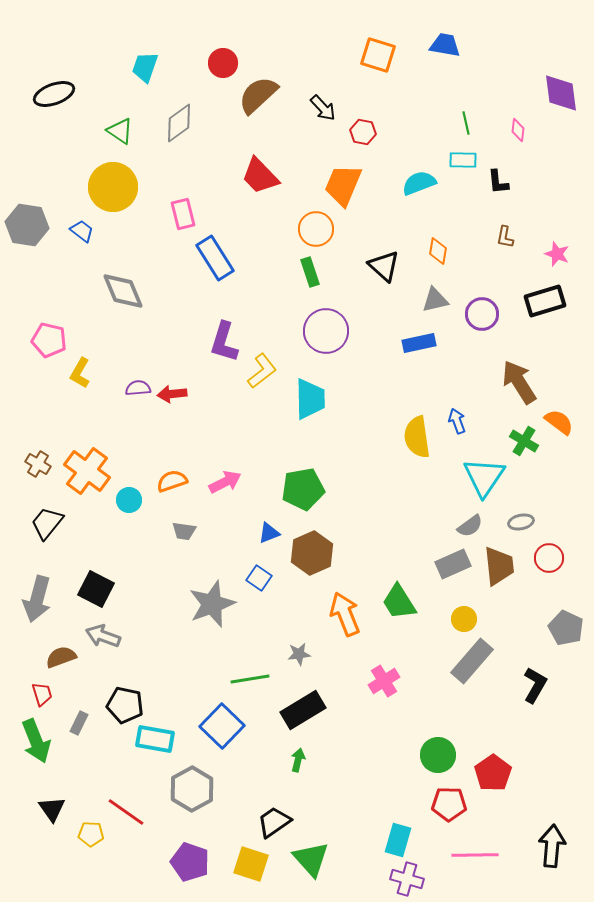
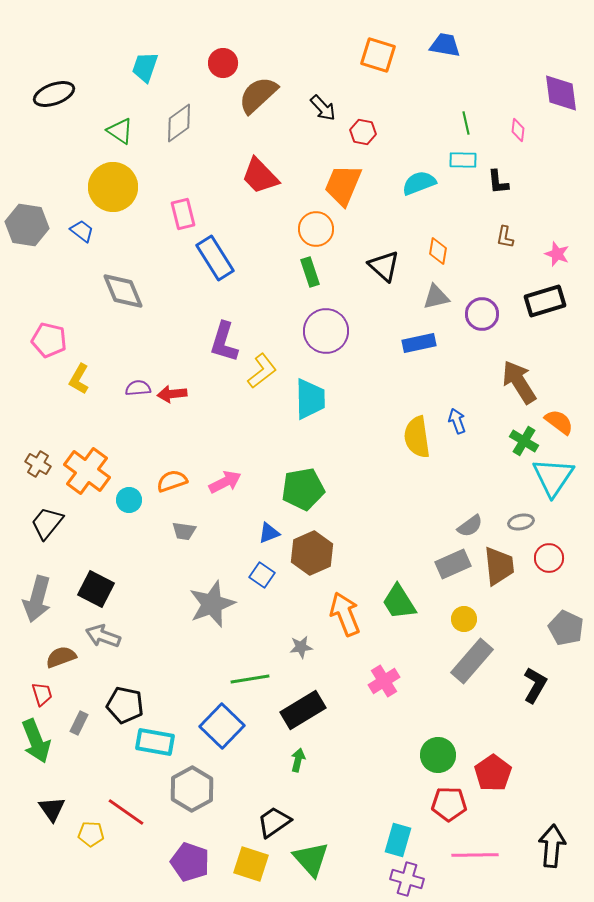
gray triangle at (435, 300): moved 1 px right, 3 px up
yellow L-shape at (80, 373): moved 1 px left, 6 px down
cyan triangle at (484, 477): moved 69 px right
blue square at (259, 578): moved 3 px right, 3 px up
gray star at (299, 654): moved 2 px right, 7 px up
cyan rectangle at (155, 739): moved 3 px down
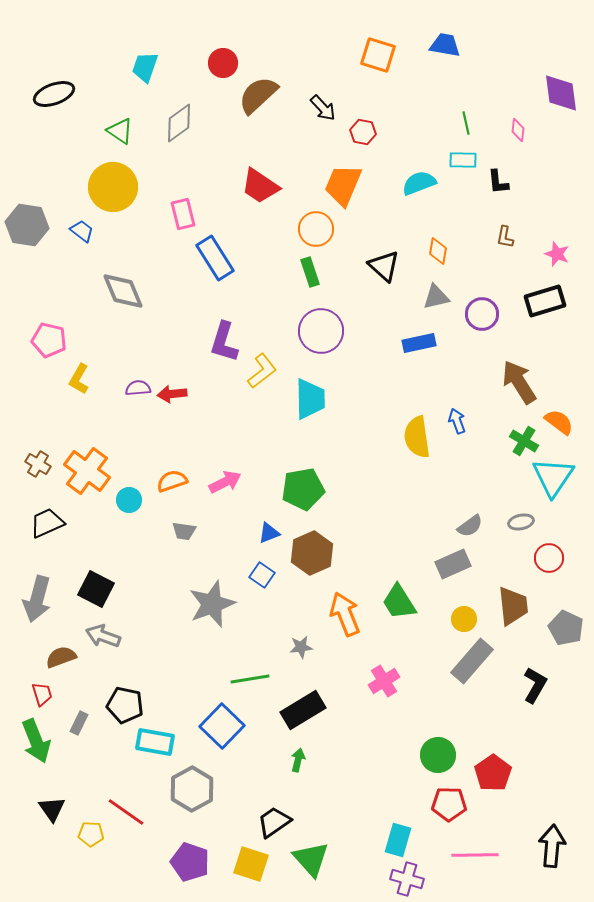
red trapezoid at (260, 176): moved 10 px down; rotated 12 degrees counterclockwise
purple circle at (326, 331): moved 5 px left
black trapezoid at (47, 523): rotated 27 degrees clockwise
brown trapezoid at (499, 566): moved 14 px right, 40 px down
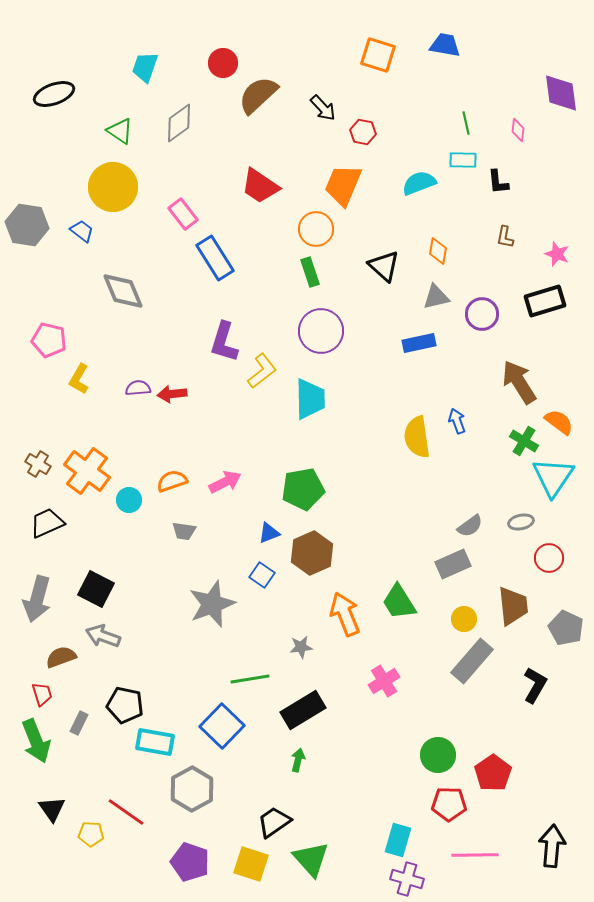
pink rectangle at (183, 214): rotated 24 degrees counterclockwise
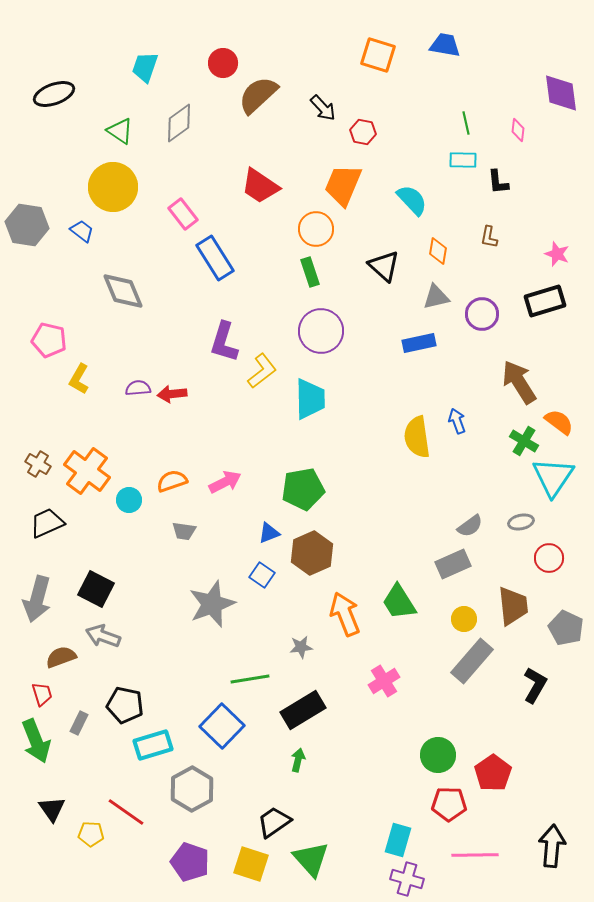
cyan semicircle at (419, 183): moved 7 px left, 17 px down; rotated 68 degrees clockwise
brown L-shape at (505, 237): moved 16 px left
cyan rectangle at (155, 742): moved 2 px left, 3 px down; rotated 27 degrees counterclockwise
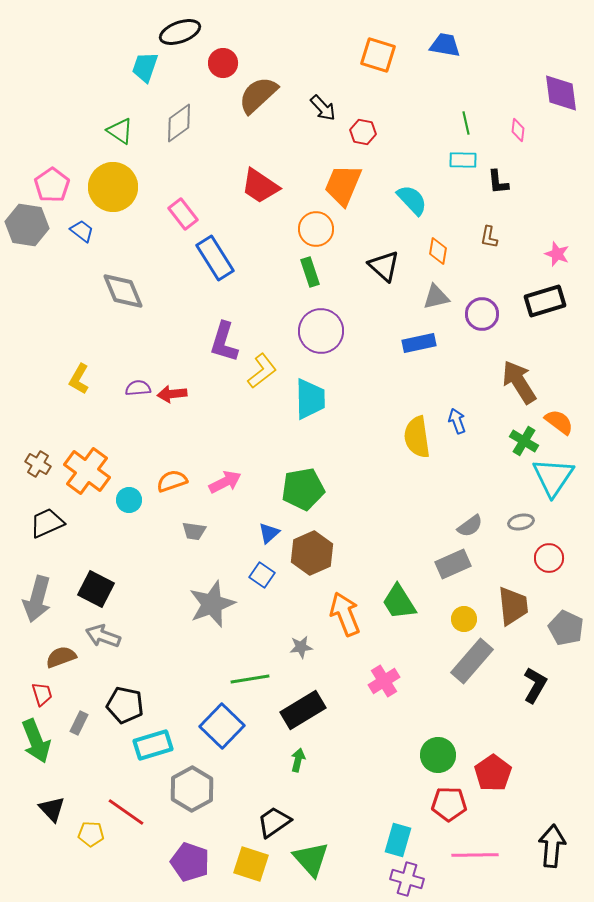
black ellipse at (54, 94): moved 126 px right, 62 px up
pink pentagon at (49, 340): moved 3 px right, 155 px up; rotated 24 degrees clockwise
gray trapezoid at (184, 531): moved 10 px right
blue triangle at (269, 533): rotated 20 degrees counterclockwise
black triangle at (52, 809): rotated 8 degrees counterclockwise
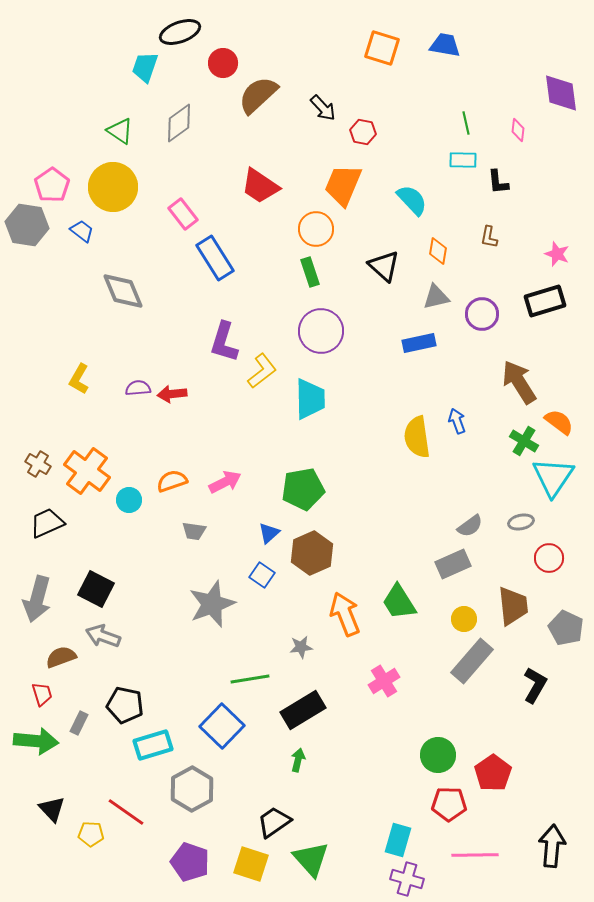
orange square at (378, 55): moved 4 px right, 7 px up
green arrow at (36, 741): rotated 63 degrees counterclockwise
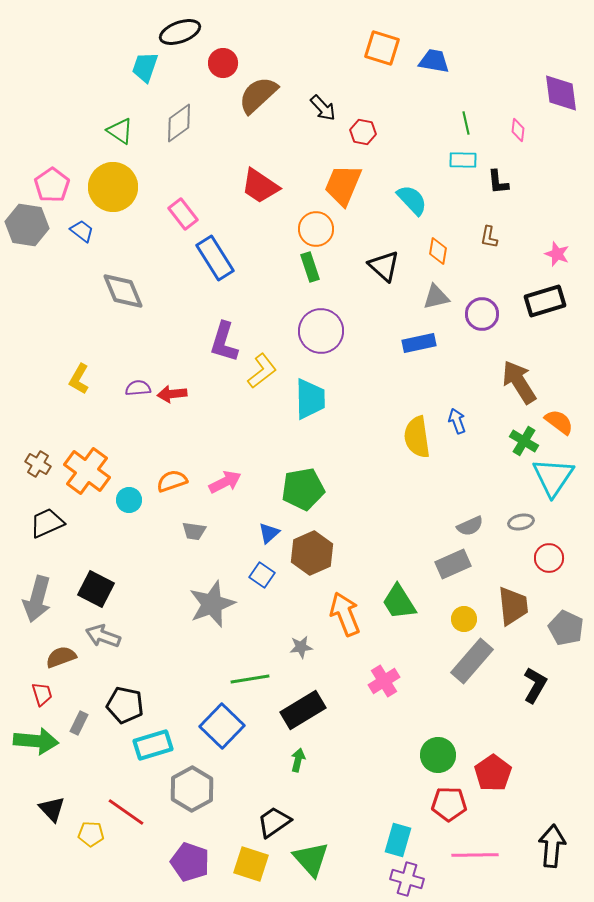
blue trapezoid at (445, 45): moved 11 px left, 16 px down
green rectangle at (310, 272): moved 5 px up
gray semicircle at (470, 526): rotated 12 degrees clockwise
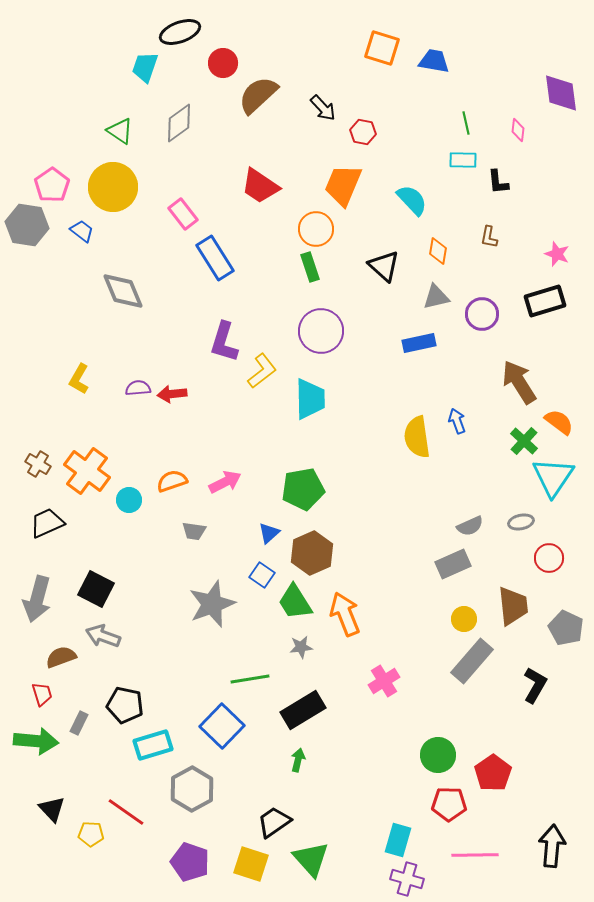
green cross at (524, 441): rotated 12 degrees clockwise
green trapezoid at (399, 602): moved 104 px left
